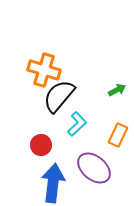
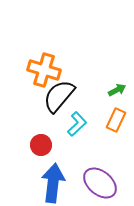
orange rectangle: moved 2 px left, 15 px up
purple ellipse: moved 6 px right, 15 px down
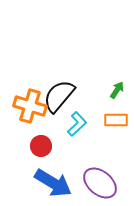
orange cross: moved 14 px left, 36 px down
green arrow: rotated 30 degrees counterclockwise
orange rectangle: rotated 65 degrees clockwise
red circle: moved 1 px down
blue arrow: rotated 114 degrees clockwise
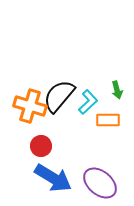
green arrow: rotated 132 degrees clockwise
orange rectangle: moved 8 px left
cyan L-shape: moved 11 px right, 22 px up
blue arrow: moved 5 px up
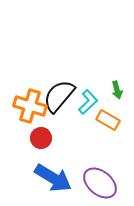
orange rectangle: rotated 30 degrees clockwise
red circle: moved 8 px up
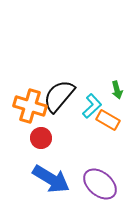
cyan L-shape: moved 4 px right, 4 px down
blue arrow: moved 2 px left, 1 px down
purple ellipse: moved 1 px down
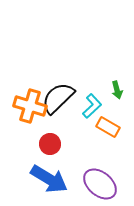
black semicircle: moved 1 px left, 2 px down; rotated 6 degrees clockwise
orange rectangle: moved 7 px down
red circle: moved 9 px right, 6 px down
blue arrow: moved 2 px left
